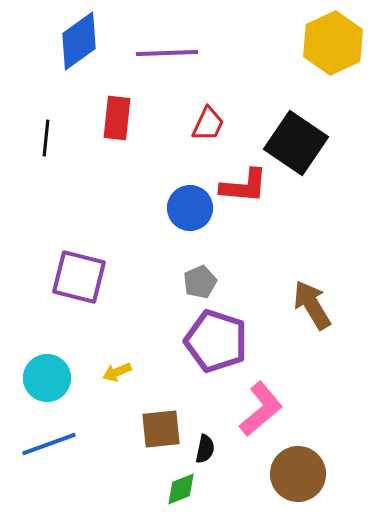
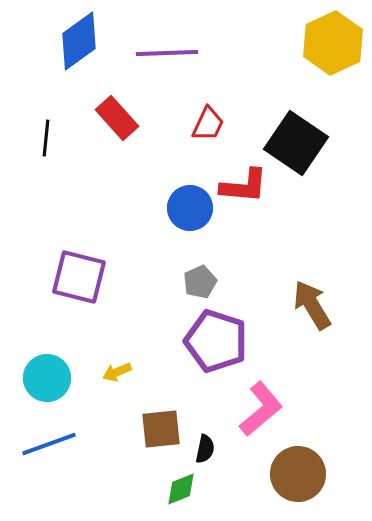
red rectangle: rotated 48 degrees counterclockwise
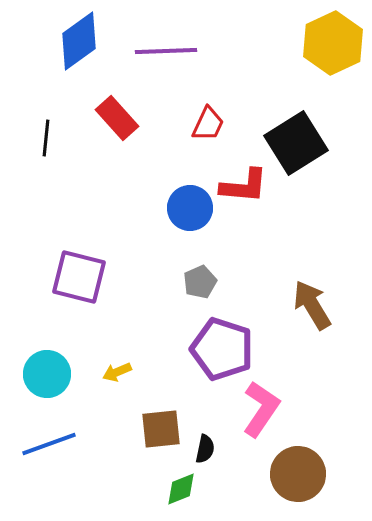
purple line: moved 1 px left, 2 px up
black square: rotated 24 degrees clockwise
purple pentagon: moved 6 px right, 8 px down
cyan circle: moved 4 px up
pink L-shape: rotated 16 degrees counterclockwise
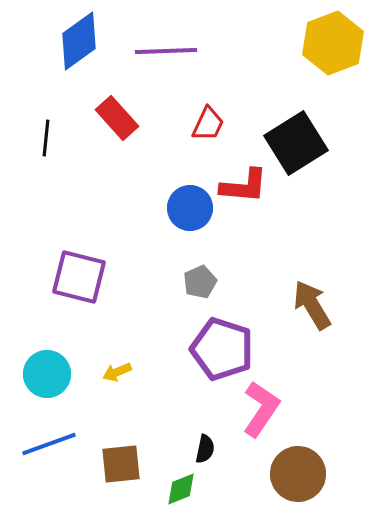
yellow hexagon: rotated 4 degrees clockwise
brown square: moved 40 px left, 35 px down
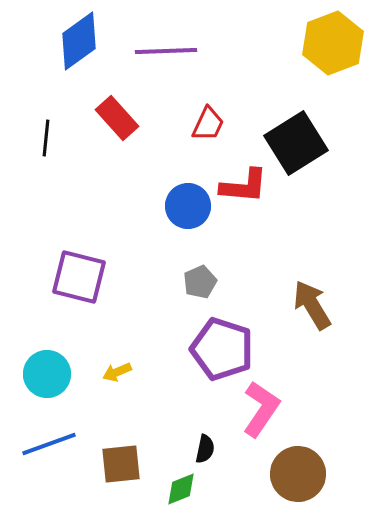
blue circle: moved 2 px left, 2 px up
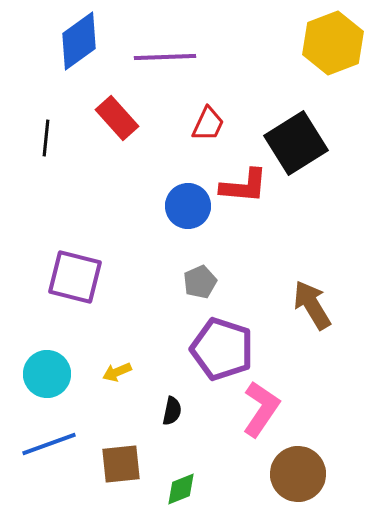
purple line: moved 1 px left, 6 px down
purple square: moved 4 px left
black semicircle: moved 33 px left, 38 px up
